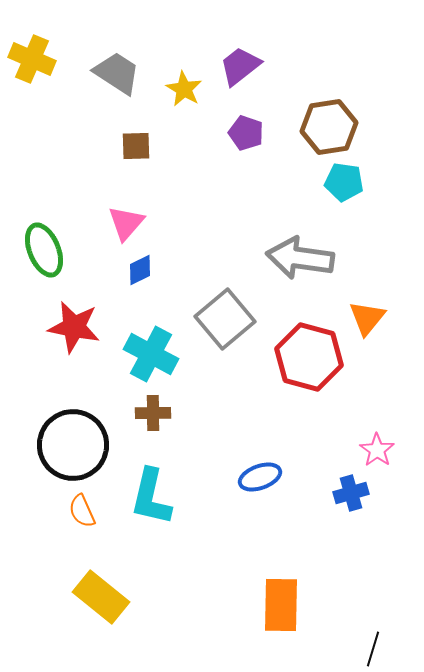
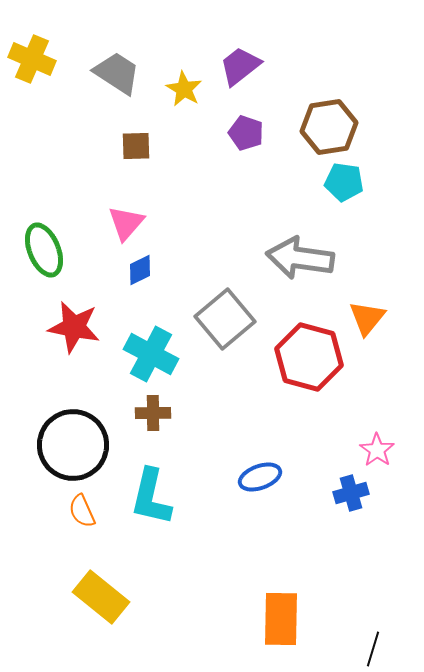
orange rectangle: moved 14 px down
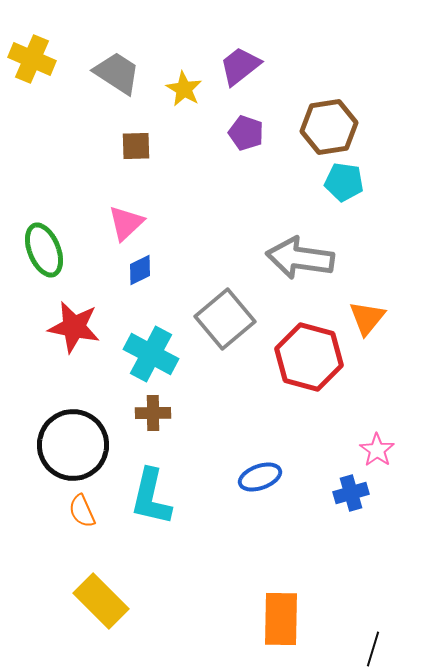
pink triangle: rotated 6 degrees clockwise
yellow rectangle: moved 4 px down; rotated 6 degrees clockwise
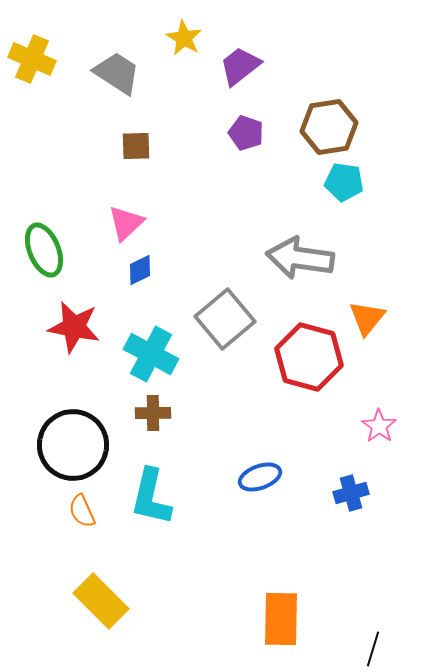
yellow star: moved 51 px up
pink star: moved 2 px right, 24 px up
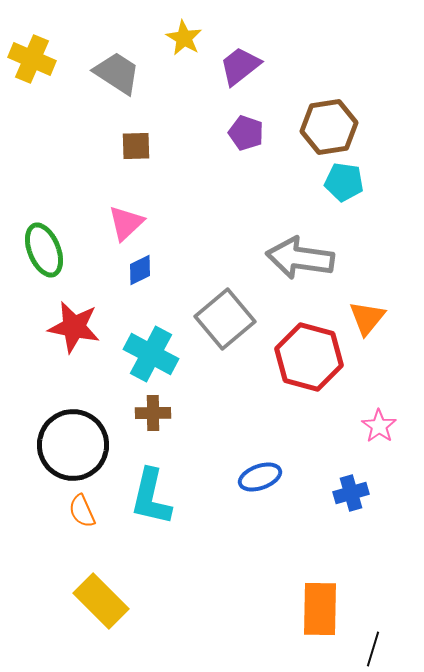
orange rectangle: moved 39 px right, 10 px up
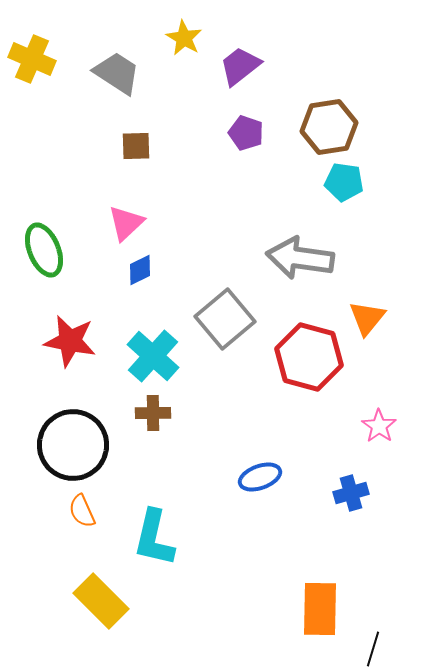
red star: moved 4 px left, 14 px down
cyan cross: moved 2 px right, 2 px down; rotated 14 degrees clockwise
cyan L-shape: moved 3 px right, 41 px down
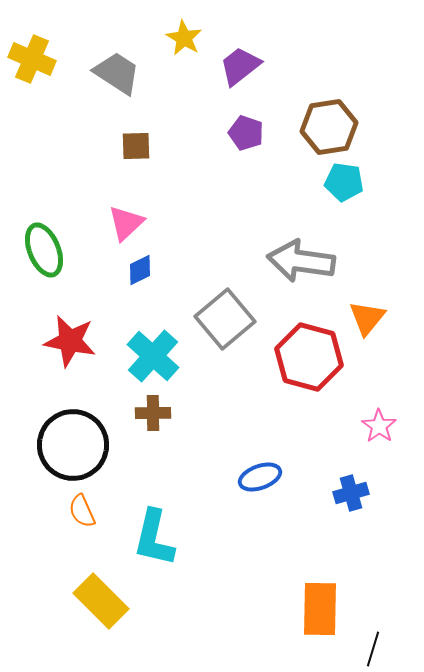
gray arrow: moved 1 px right, 3 px down
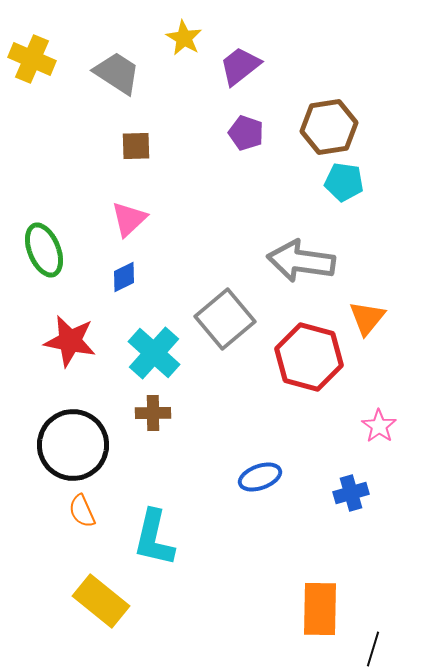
pink triangle: moved 3 px right, 4 px up
blue diamond: moved 16 px left, 7 px down
cyan cross: moved 1 px right, 3 px up
yellow rectangle: rotated 6 degrees counterclockwise
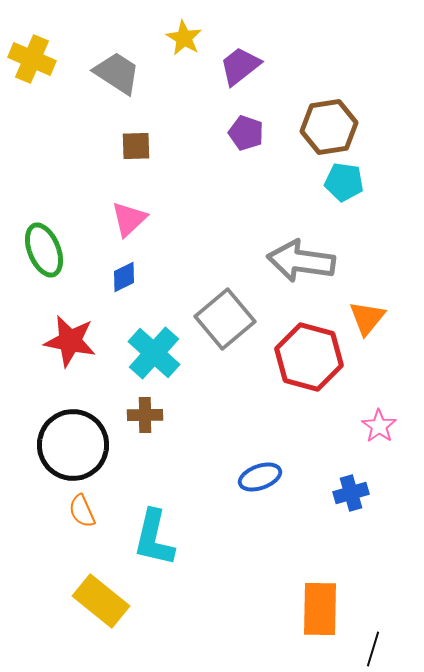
brown cross: moved 8 px left, 2 px down
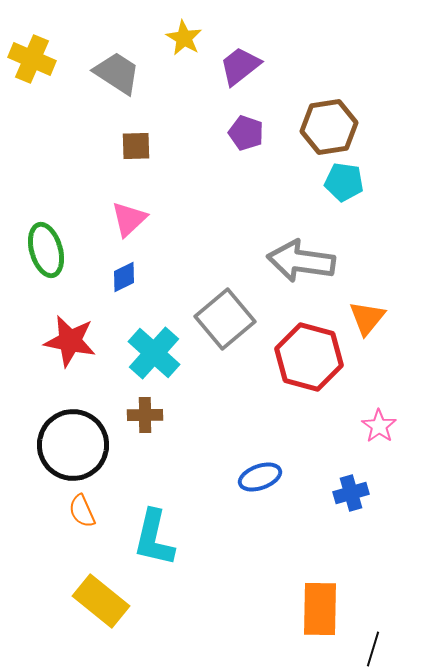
green ellipse: moved 2 px right; rotated 6 degrees clockwise
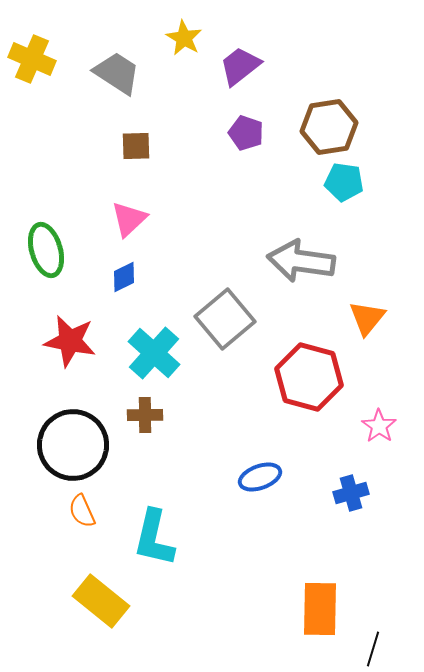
red hexagon: moved 20 px down
